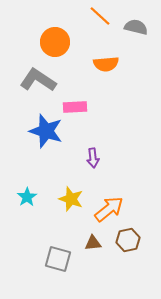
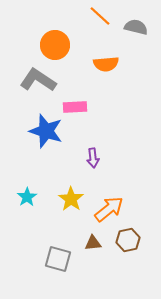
orange circle: moved 3 px down
yellow star: rotated 15 degrees clockwise
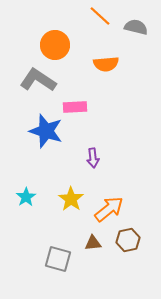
cyan star: moved 1 px left
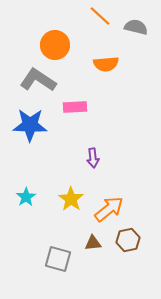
blue star: moved 16 px left, 6 px up; rotated 16 degrees counterclockwise
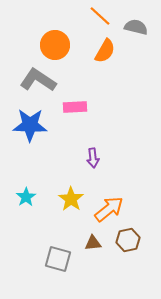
orange semicircle: moved 1 px left, 13 px up; rotated 55 degrees counterclockwise
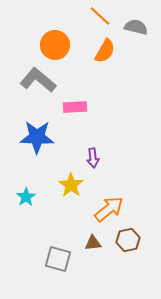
gray L-shape: rotated 6 degrees clockwise
blue star: moved 7 px right, 12 px down
yellow star: moved 14 px up
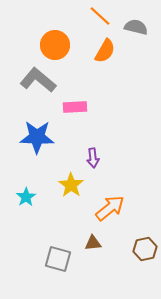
orange arrow: moved 1 px right, 1 px up
brown hexagon: moved 17 px right, 9 px down
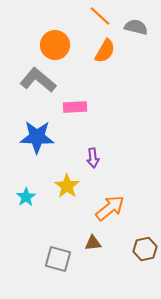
yellow star: moved 4 px left, 1 px down
